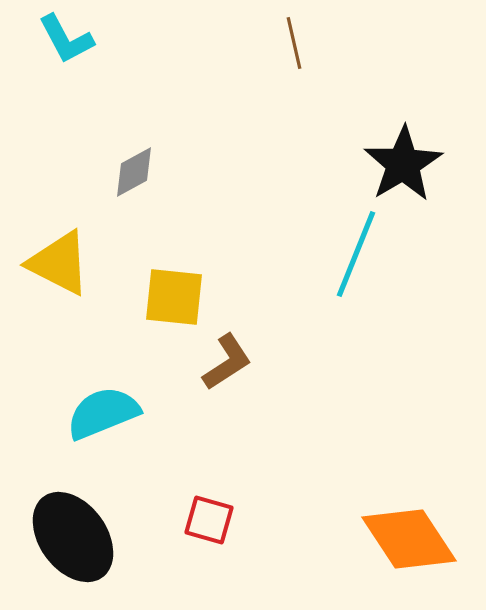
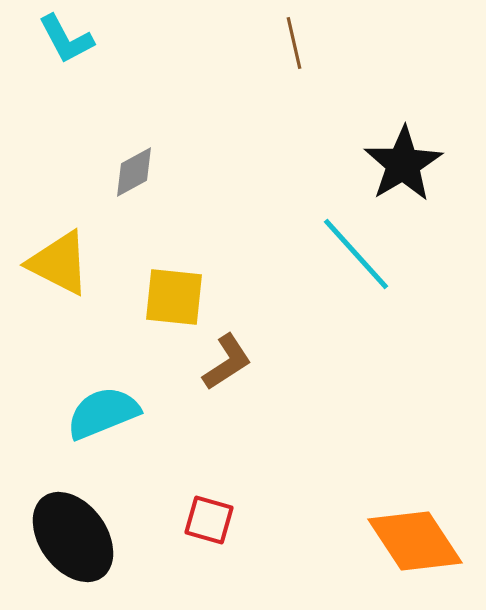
cyan line: rotated 64 degrees counterclockwise
orange diamond: moved 6 px right, 2 px down
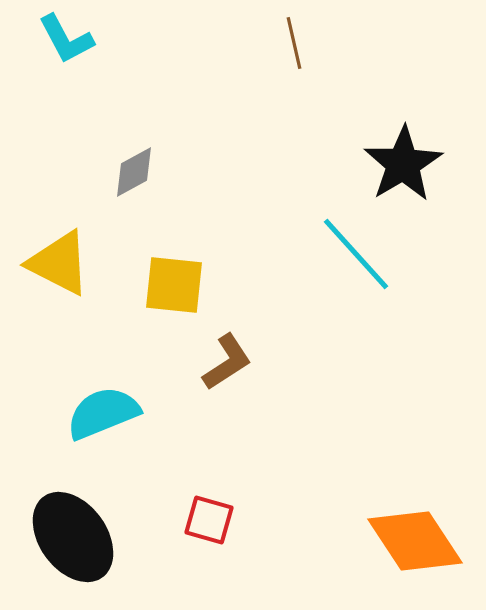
yellow square: moved 12 px up
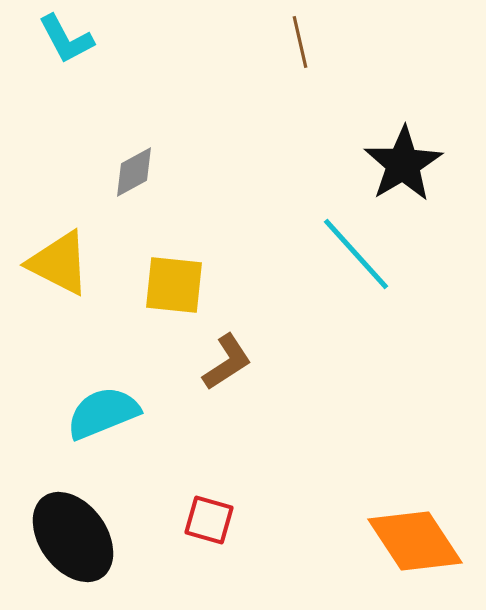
brown line: moved 6 px right, 1 px up
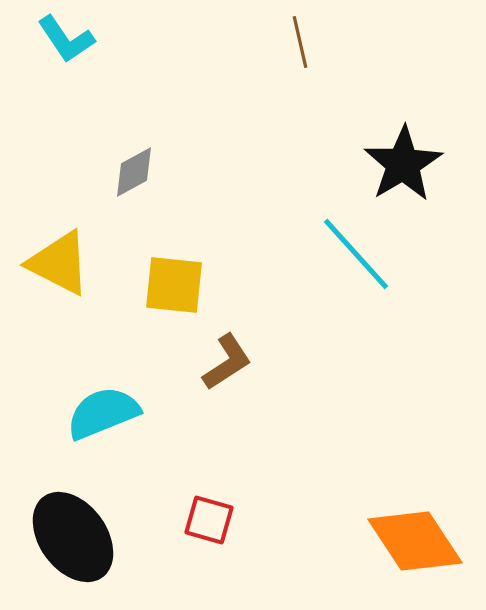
cyan L-shape: rotated 6 degrees counterclockwise
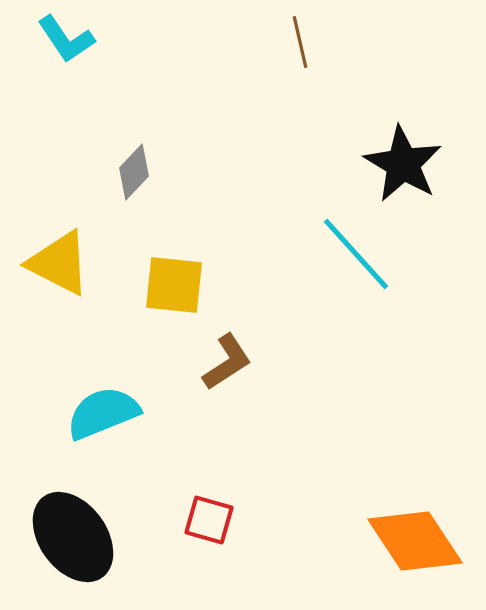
black star: rotated 10 degrees counterclockwise
gray diamond: rotated 18 degrees counterclockwise
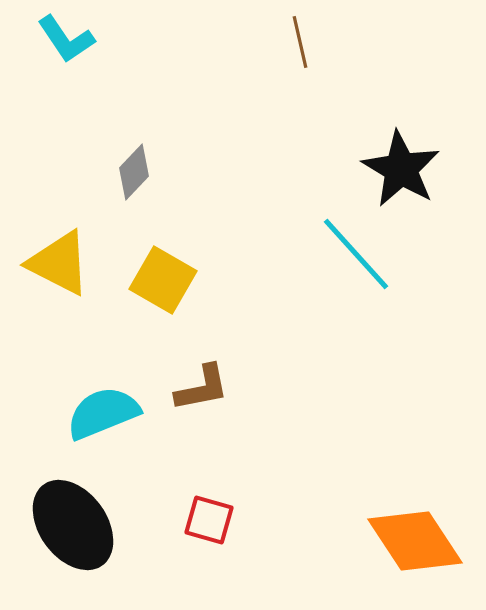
black star: moved 2 px left, 5 px down
yellow square: moved 11 px left, 5 px up; rotated 24 degrees clockwise
brown L-shape: moved 25 px left, 26 px down; rotated 22 degrees clockwise
black ellipse: moved 12 px up
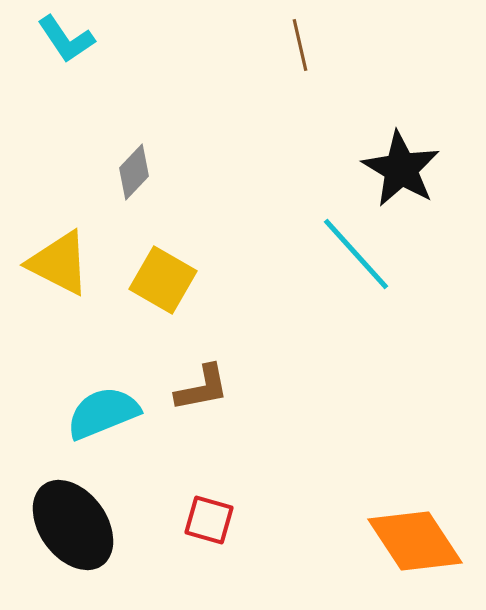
brown line: moved 3 px down
